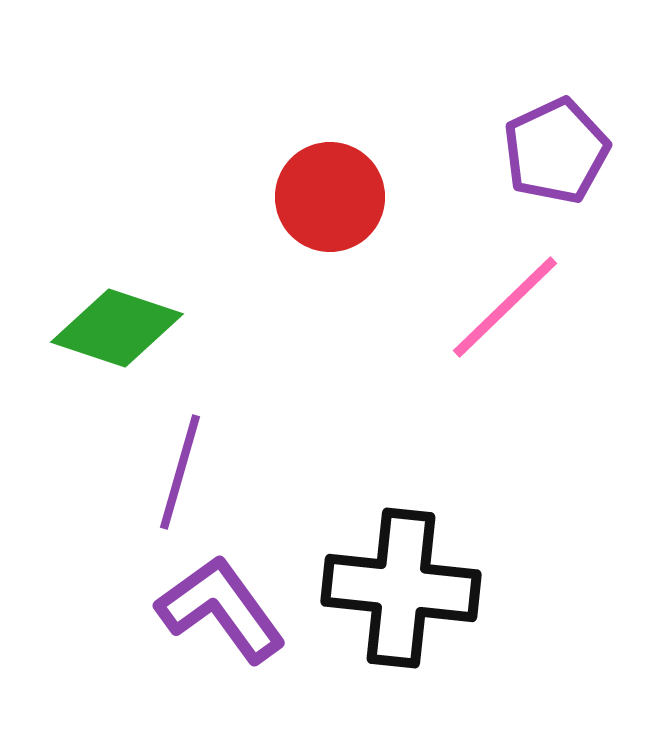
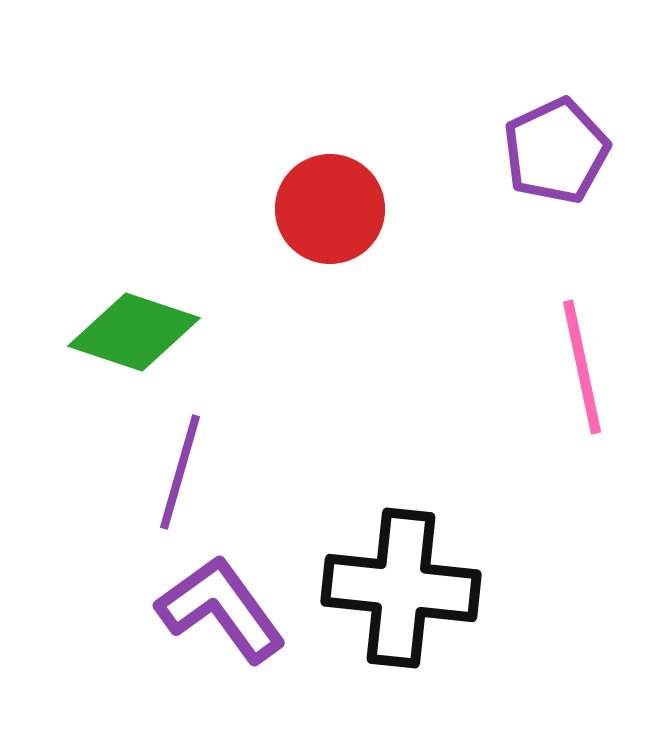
red circle: moved 12 px down
pink line: moved 77 px right, 60 px down; rotated 58 degrees counterclockwise
green diamond: moved 17 px right, 4 px down
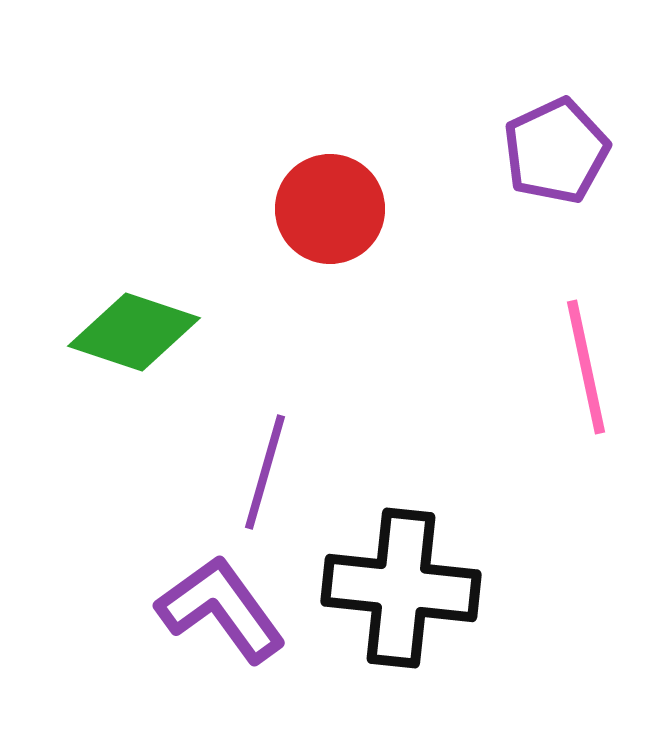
pink line: moved 4 px right
purple line: moved 85 px right
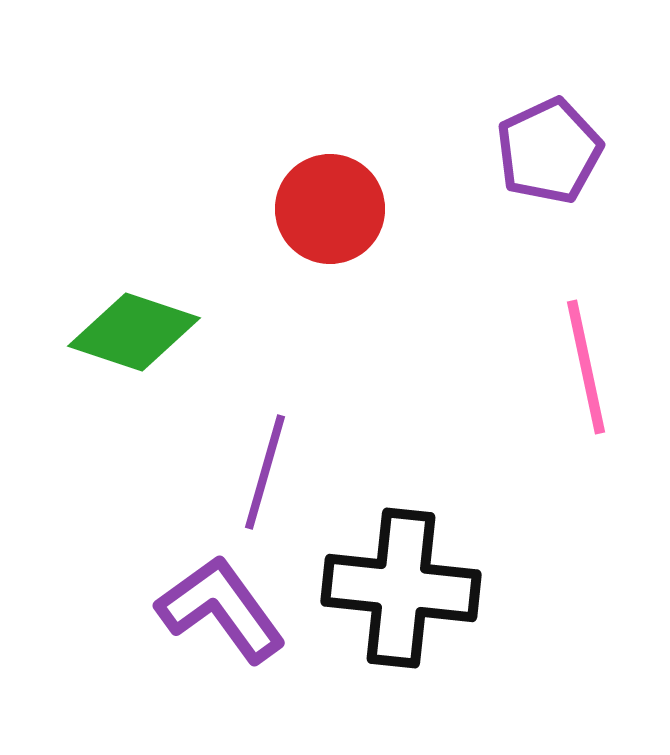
purple pentagon: moved 7 px left
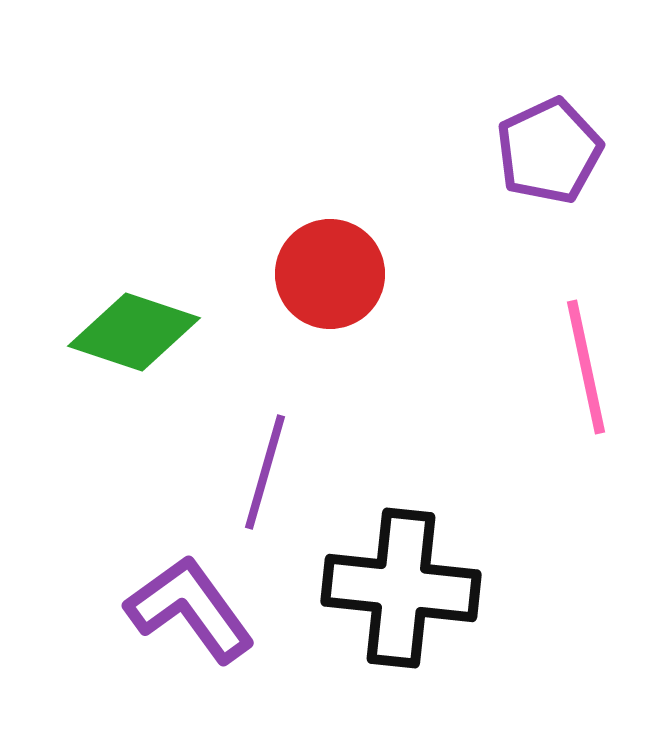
red circle: moved 65 px down
purple L-shape: moved 31 px left
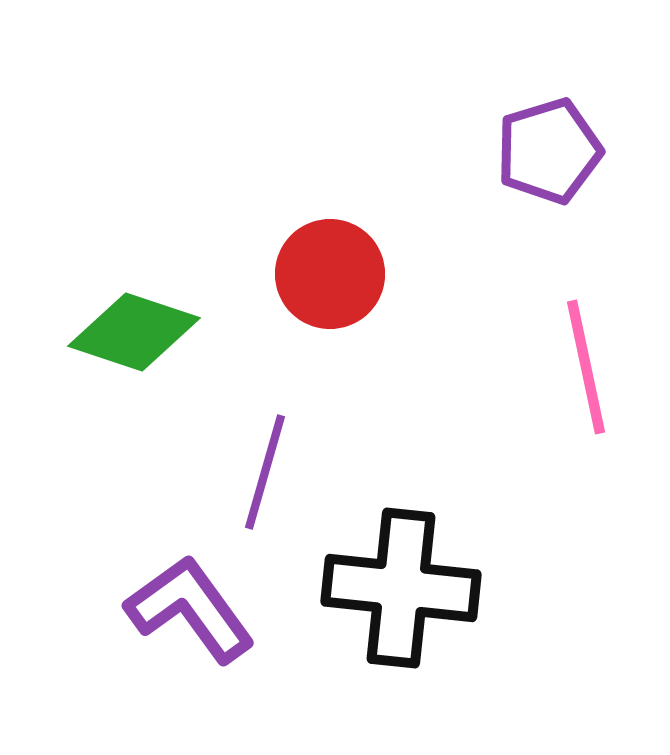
purple pentagon: rotated 8 degrees clockwise
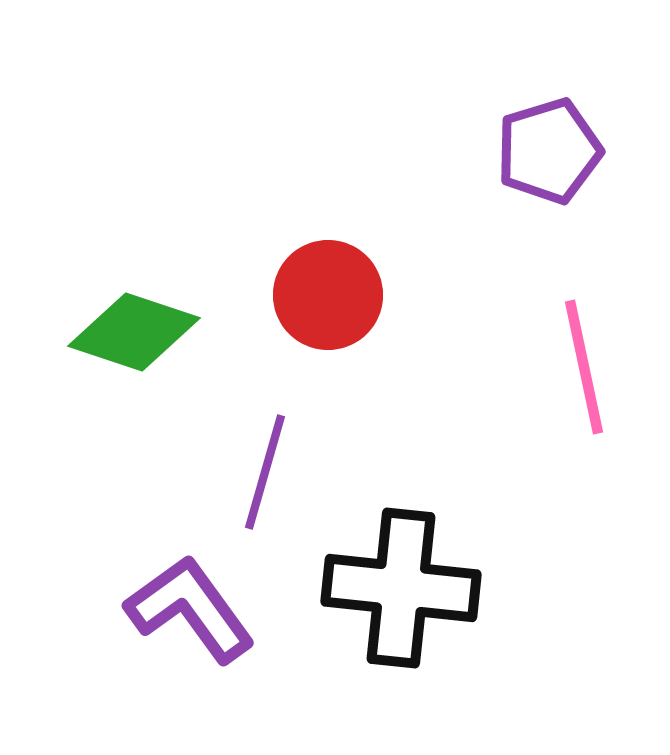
red circle: moved 2 px left, 21 px down
pink line: moved 2 px left
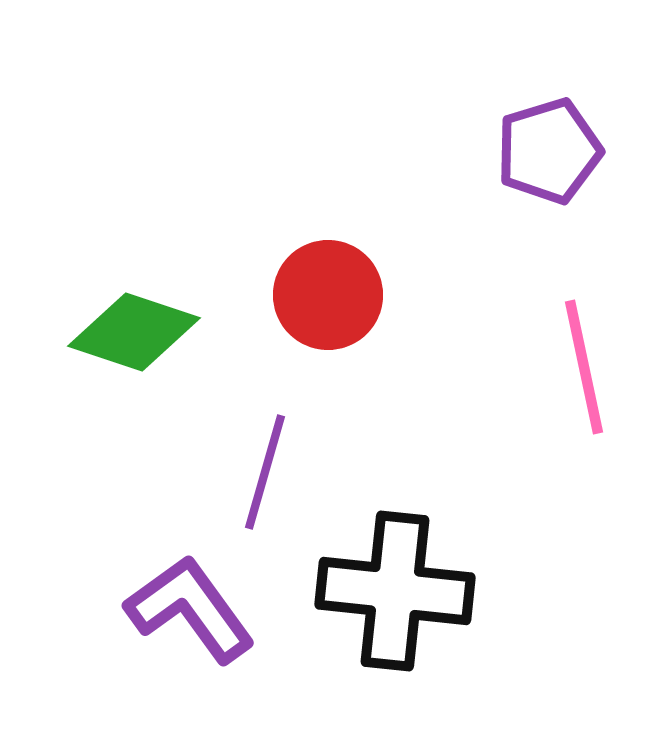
black cross: moved 6 px left, 3 px down
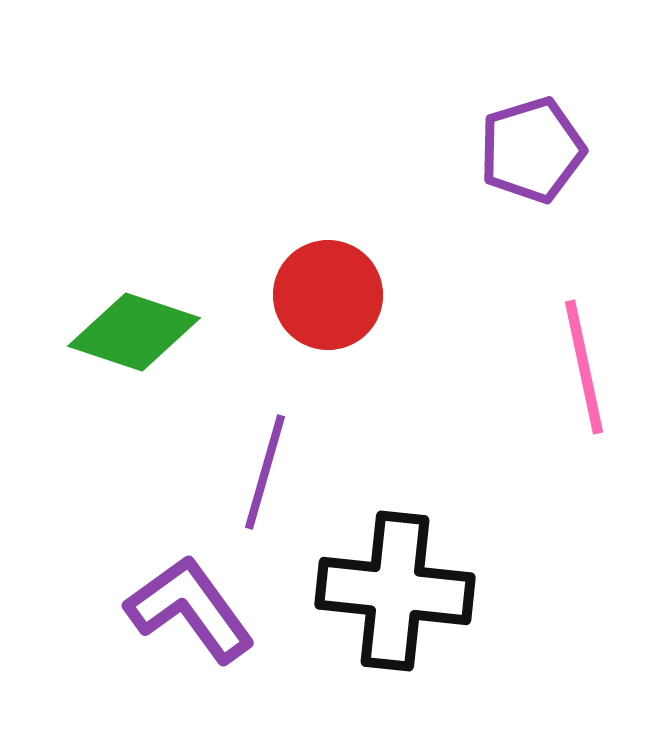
purple pentagon: moved 17 px left, 1 px up
